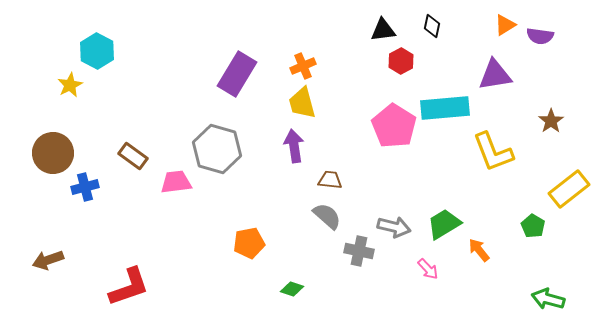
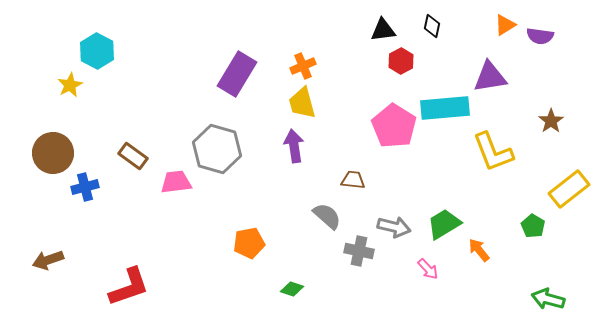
purple triangle: moved 5 px left, 2 px down
brown trapezoid: moved 23 px right
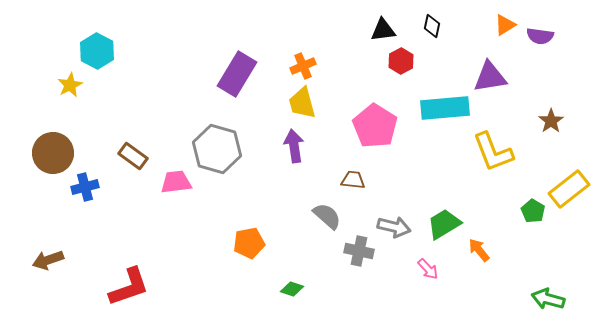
pink pentagon: moved 19 px left
green pentagon: moved 15 px up
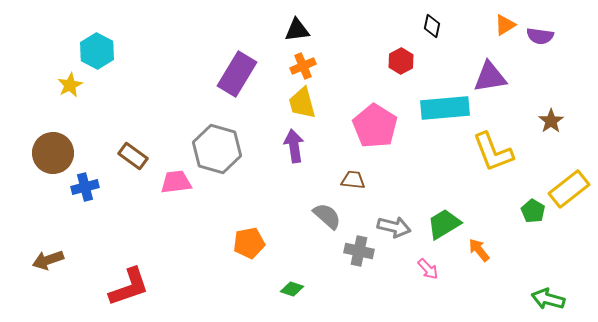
black triangle: moved 86 px left
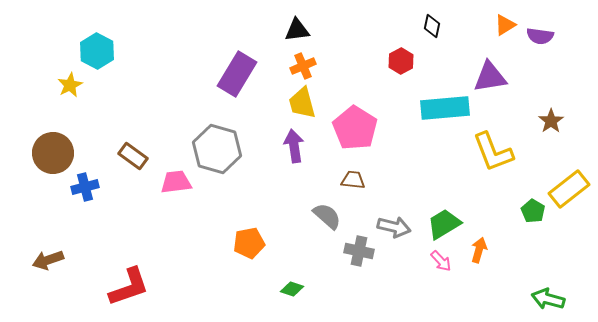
pink pentagon: moved 20 px left, 2 px down
orange arrow: rotated 55 degrees clockwise
pink arrow: moved 13 px right, 8 px up
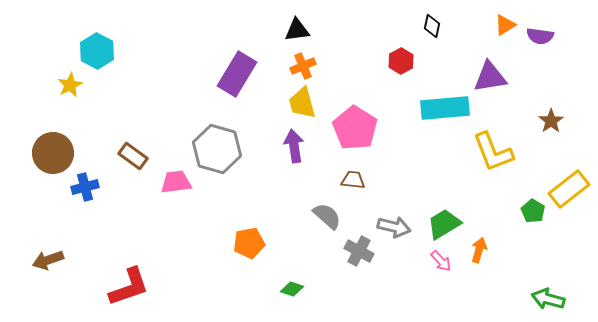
gray cross: rotated 16 degrees clockwise
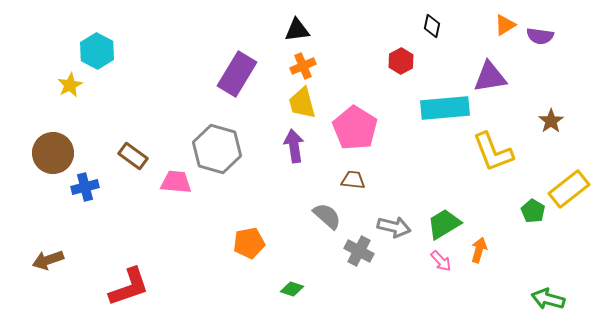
pink trapezoid: rotated 12 degrees clockwise
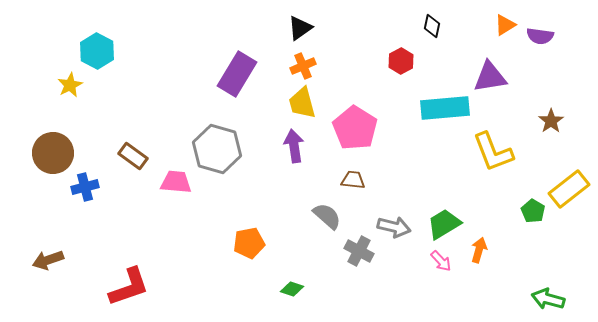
black triangle: moved 3 px right, 2 px up; rotated 28 degrees counterclockwise
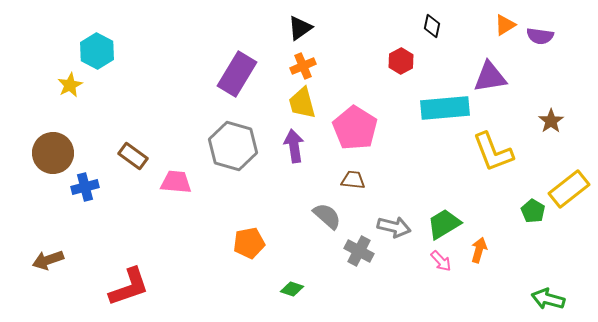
gray hexagon: moved 16 px right, 3 px up
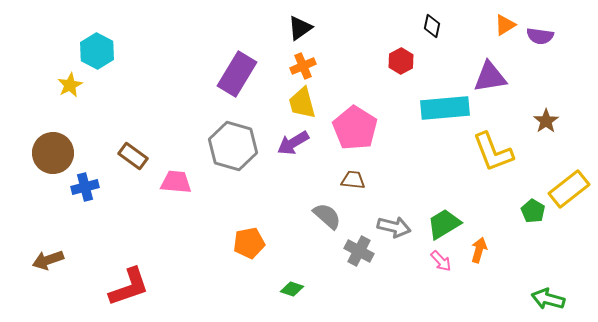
brown star: moved 5 px left
purple arrow: moved 1 px left, 3 px up; rotated 112 degrees counterclockwise
